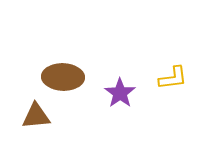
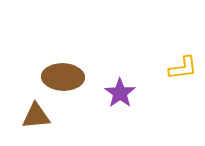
yellow L-shape: moved 10 px right, 10 px up
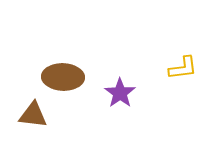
brown triangle: moved 3 px left, 1 px up; rotated 12 degrees clockwise
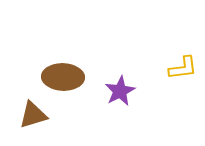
purple star: moved 2 px up; rotated 8 degrees clockwise
brown triangle: rotated 24 degrees counterclockwise
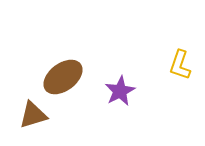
yellow L-shape: moved 3 px left, 3 px up; rotated 116 degrees clockwise
brown ellipse: rotated 39 degrees counterclockwise
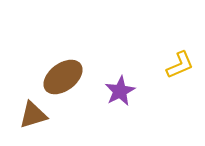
yellow L-shape: rotated 132 degrees counterclockwise
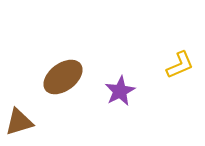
brown triangle: moved 14 px left, 7 px down
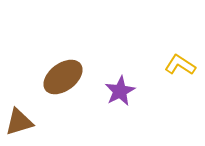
yellow L-shape: rotated 124 degrees counterclockwise
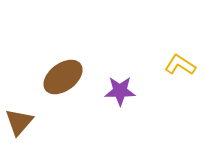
purple star: rotated 28 degrees clockwise
brown triangle: rotated 32 degrees counterclockwise
